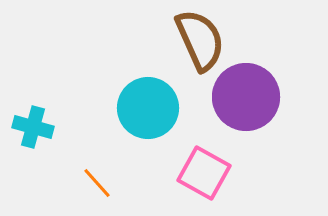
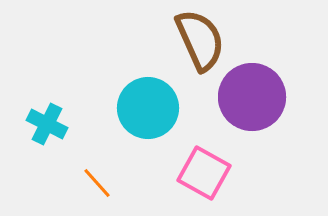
purple circle: moved 6 px right
cyan cross: moved 14 px right, 3 px up; rotated 12 degrees clockwise
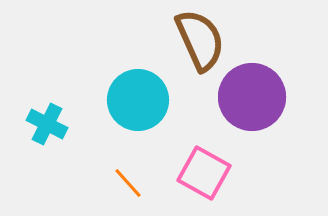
cyan circle: moved 10 px left, 8 px up
orange line: moved 31 px right
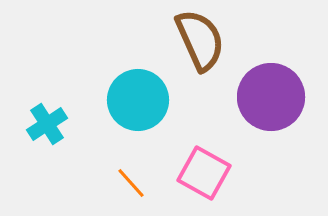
purple circle: moved 19 px right
cyan cross: rotated 30 degrees clockwise
orange line: moved 3 px right
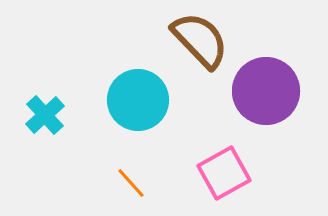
brown semicircle: rotated 20 degrees counterclockwise
purple circle: moved 5 px left, 6 px up
cyan cross: moved 2 px left, 9 px up; rotated 9 degrees counterclockwise
pink square: moved 20 px right; rotated 32 degrees clockwise
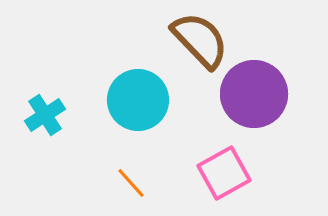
purple circle: moved 12 px left, 3 px down
cyan cross: rotated 9 degrees clockwise
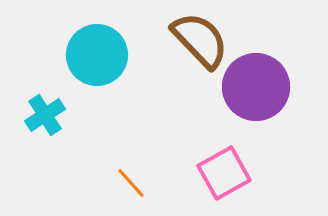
purple circle: moved 2 px right, 7 px up
cyan circle: moved 41 px left, 45 px up
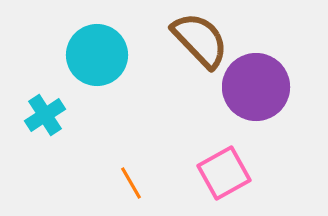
orange line: rotated 12 degrees clockwise
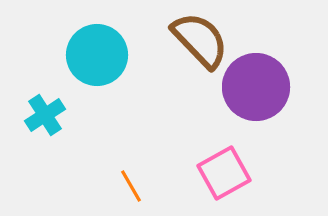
orange line: moved 3 px down
